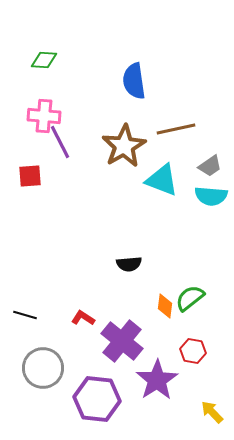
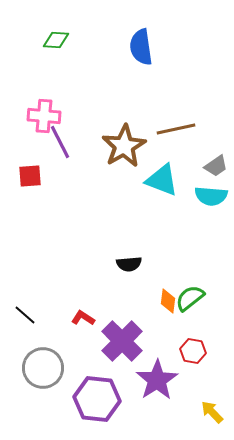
green diamond: moved 12 px right, 20 px up
blue semicircle: moved 7 px right, 34 px up
gray trapezoid: moved 6 px right
orange diamond: moved 3 px right, 5 px up
black line: rotated 25 degrees clockwise
purple cross: rotated 6 degrees clockwise
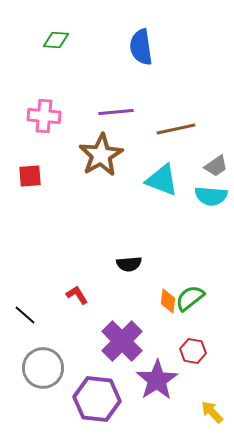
purple line: moved 56 px right, 30 px up; rotated 68 degrees counterclockwise
brown star: moved 23 px left, 9 px down
red L-shape: moved 6 px left, 23 px up; rotated 25 degrees clockwise
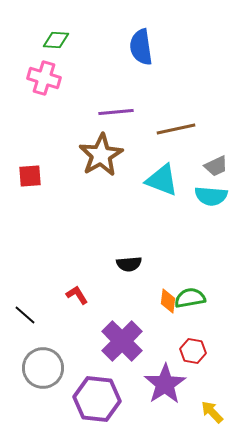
pink cross: moved 38 px up; rotated 12 degrees clockwise
gray trapezoid: rotated 10 degrees clockwise
green semicircle: rotated 28 degrees clockwise
purple star: moved 8 px right, 4 px down
